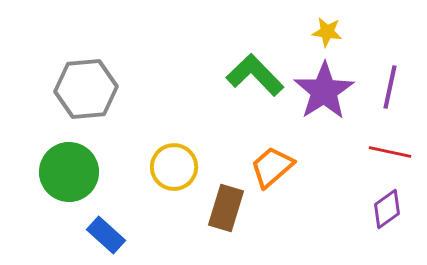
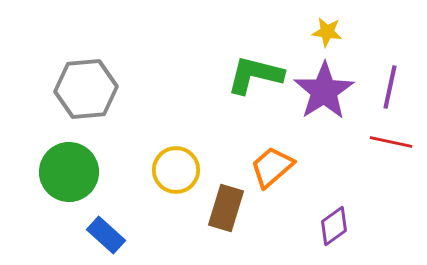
green L-shape: rotated 32 degrees counterclockwise
red line: moved 1 px right, 10 px up
yellow circle: moved 2 px right, 3 px down
purple diamond: moved 53 px left, 17 px down
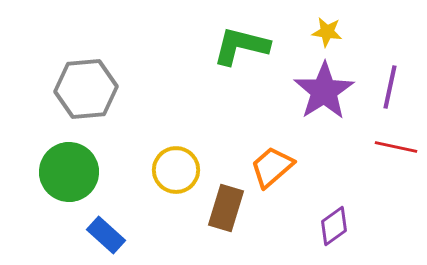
green L-shape: moved 14 px left, 29 px up
red line: moved 5 px right, 5 px down
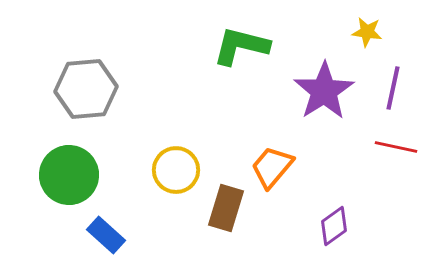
yellow star: moved 40 px right
purple line: moved 3 px right, 1 px down
orange trapezoid: rotated 9 degrees counterclockwise
green circle: moved 3 px down
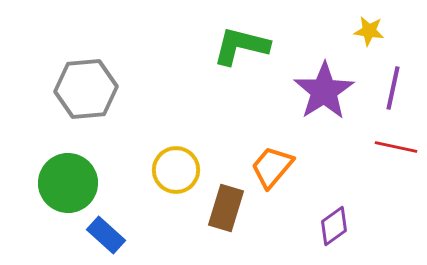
yellow star: moved 2 px right, 1 px up
green circle: moved 1 px left, 8 px down
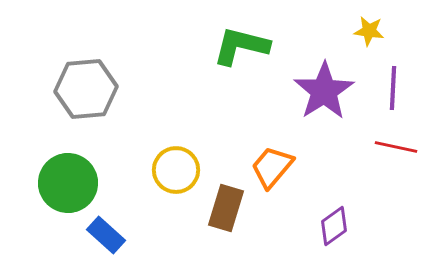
purple line: rotated 9 degrees counterclockwise
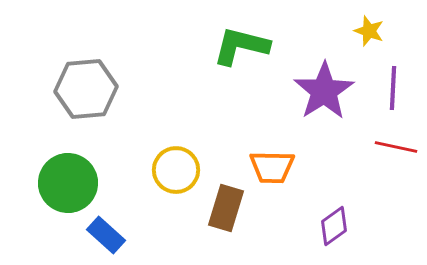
yellow star: rotated 12 degrees clockwise
orange trapezoid: rotated 129 degrees counterclockwise
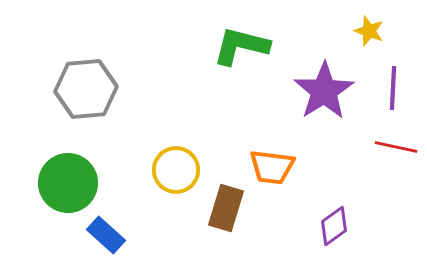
orange trapezoid: rotated 6 degrees clockwise
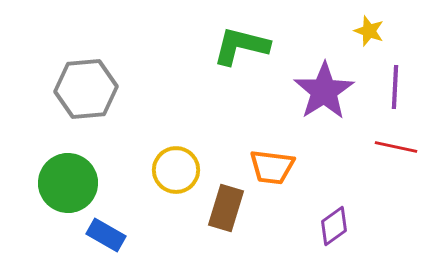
purple line: moved 2 px right, 1 px up
blue rectangle: rotated 12 degrees counterclockwise
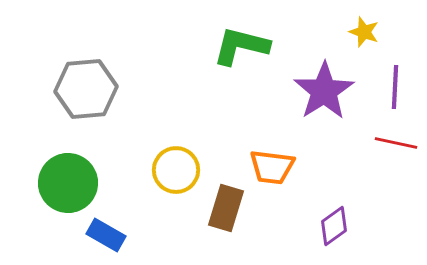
yellow star: moved 5 px left, 1 px down
red line: moved 4 px up
